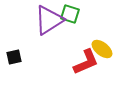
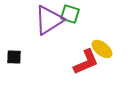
black square: rotated 14 degrees clockwise
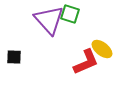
purple triangle: rotated 40 degrees counterclockwise
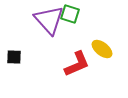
red L-shape: moved 9 px left, 2 px down
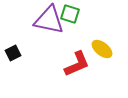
purple triangle: rotated 36 degrees counterclockwise
black square: moved 1 px left, 4 px up; rotated 28 degrees counterclockwise
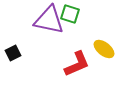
yellow ellipse: moved 2 px right
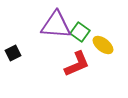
green square: moved 10 px right, 18 px down; rotated 18 degrees clockwise
purple triangle: moved 7 px right, 5 px down; rotated 8 degrees counterclockwise
yellow ellipse: moved 1 px left, 4 px up
